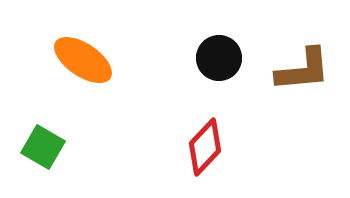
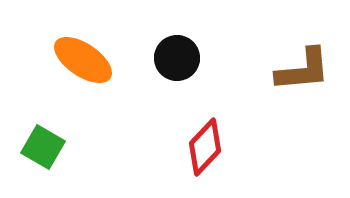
black circle: moved 42 px left
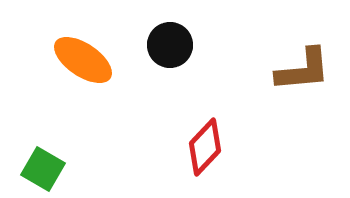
black circle: moved 7 px left, 13 px up
green square: moved 22 px down
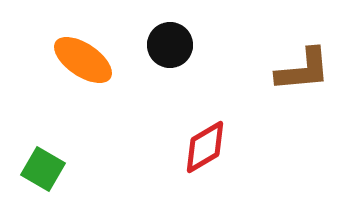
red diamond: rotated 16 degrees clockwise
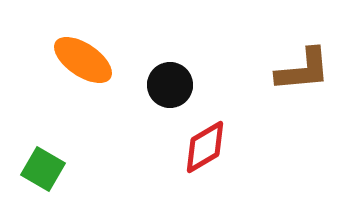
black circle: moved 40 px down
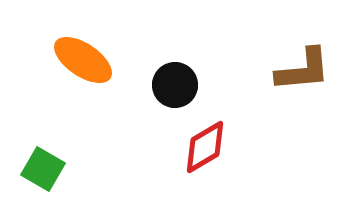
black circle: moved 5 px right
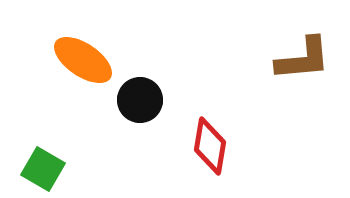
brown L-shape: moved 11 px up
black circle: moved 35 px left, 15 px down
red diamond: moved 5 px right, 1 px up; rotated 50 degrees counterclockwise
